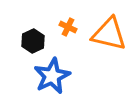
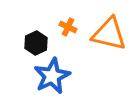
black hexagon: moved 3 px right, 2 px down
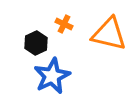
orange cross: moved 4 px left, 3 px up
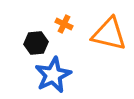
black hexagon: rotated 20 degrees clockwise
blue star: moved 1 px right, 1 px up
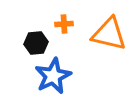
orange cross: rotated 30 degrees counterclockwise
blue star: moved 1 px down
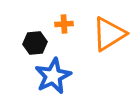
orange triangle: rotated 45 degrees counterclockwise
black hexagon: moved 1 px left
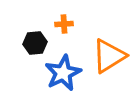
orange triangle: moved 22 px down
blue star: moved 10 px right, 3 px up
